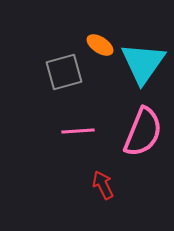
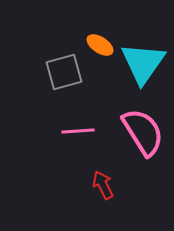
pink semicircle: rotated 54 degrees counterclockwise
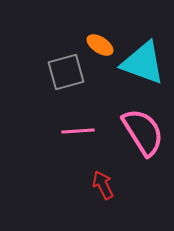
cyan triangle: rotated 45 degrees counterclockwise
gray square: moved 2 px right
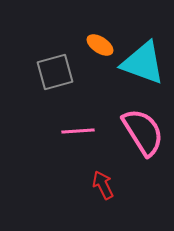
gray square: moved 11 px left
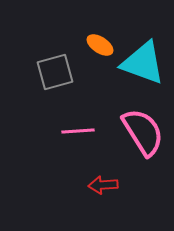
red arrow: rotated 68 degrees counterclockwise
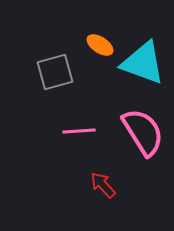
pink line: moved 1 px right
red arrow: rotated 52 degrees clockwise
